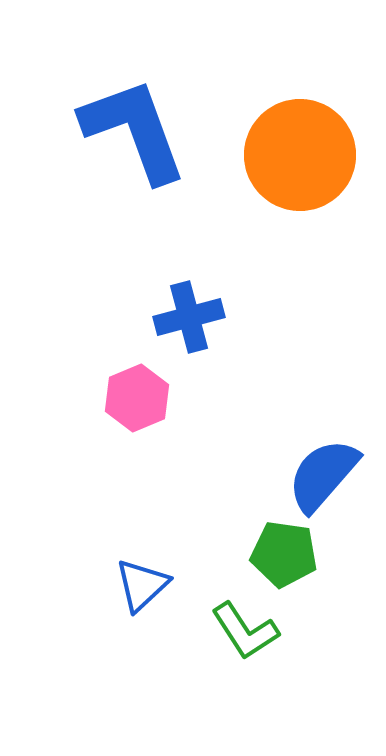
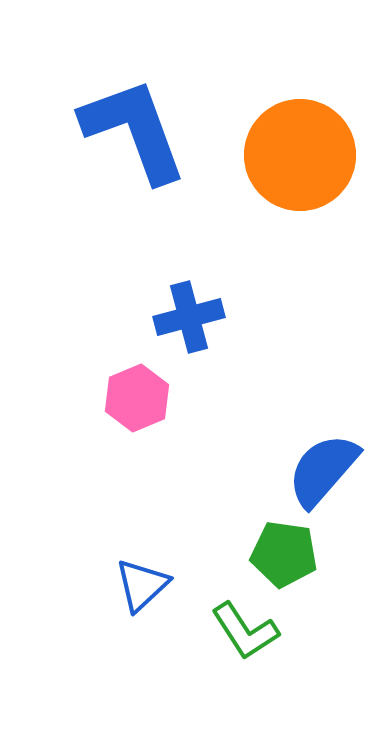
blue semicircle: moved 5 px up
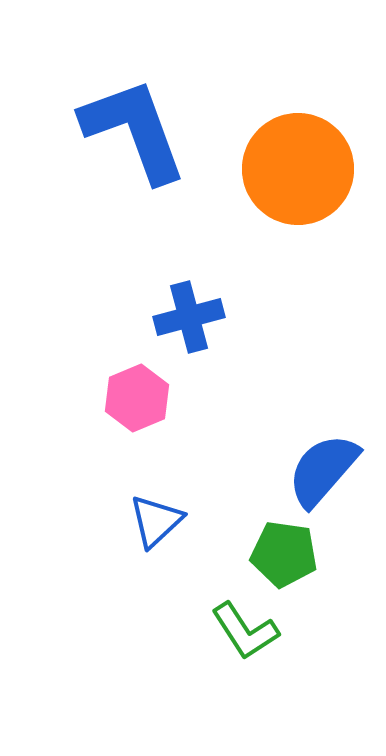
orange circle: moved 2 px left, 14 px down
blue triangle: moved 14 px right, 64 px up
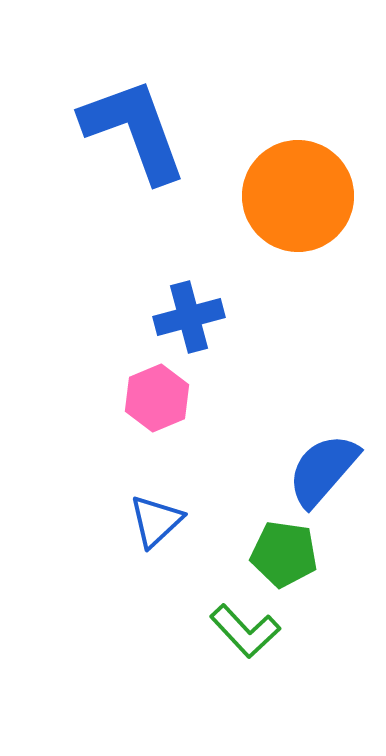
orange circle: moved 27 px down
pink hexagon: moved 20 px right
green L-shape: rotated 10 degrees counterclockwise
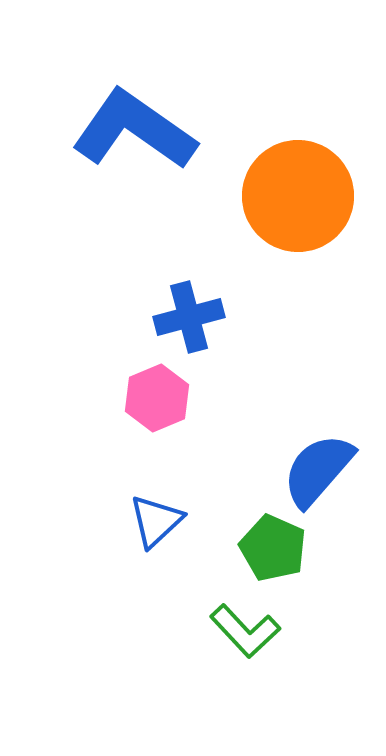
blue L-shape: rotated 35 degrees counterclockwise
blue semicircle: moved 5 px left
green pentagon: moved 11 px left, 6 px up; rotated 16 degrees clockwise
